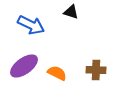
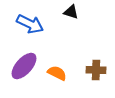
blue arrow: moved 1 px left, 1 px up
purple ellipse: rotated 12 degrees counterclockwise
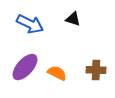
black triangle: moved 2 px right, 7 px down
purple ellipse: moved 1 px right, 1 px down
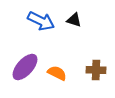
black triangle: moved 1 px right, 1 px down
blue arrow: moved 11 px right, 3 px up
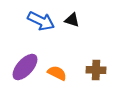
black triangle: moved 2 px left
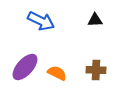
black triangle: moved 23 px right; rotated 21 degrees counterclockwise
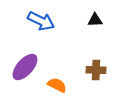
orange semicircle: moved 12 px down
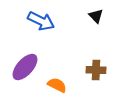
black triangle: moved 1 px right, 4 px up; rotated 49 degrees clockwise
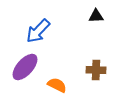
black triangle: rotated 49 degrees counterclockwise
blue arrow: moved 3 px left, 10 px down; rotated 108 degrees clockwise
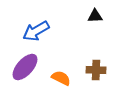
black triangle: moved 1 px left
blue arrow: moved 2 px left; rotated 16 degrees clockwise
orange semicircle: moved 4 px right, 7 px up
